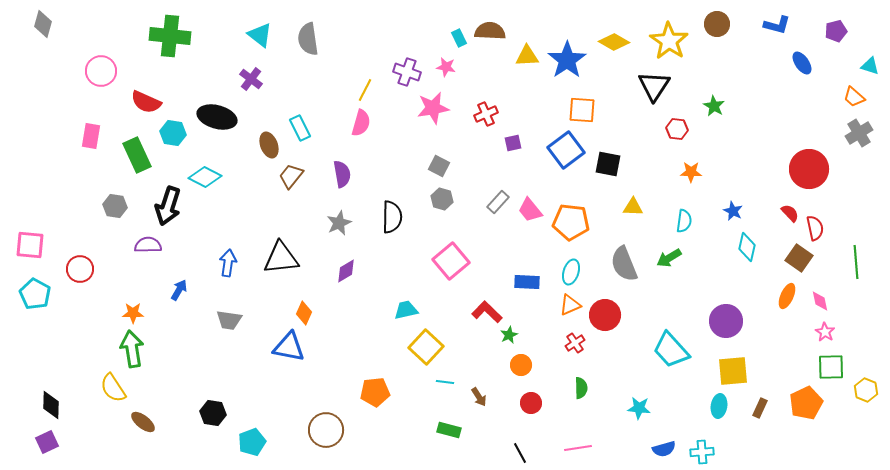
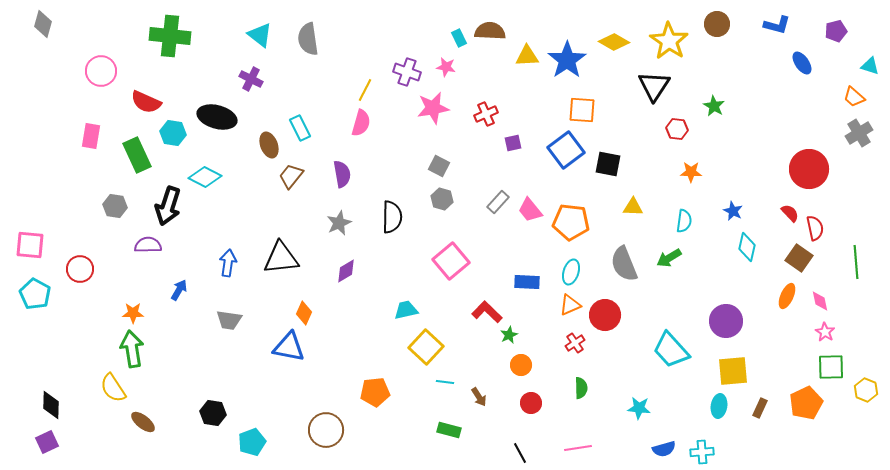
purple cross at (251, 79): rotated 10 degrees counterclockwise
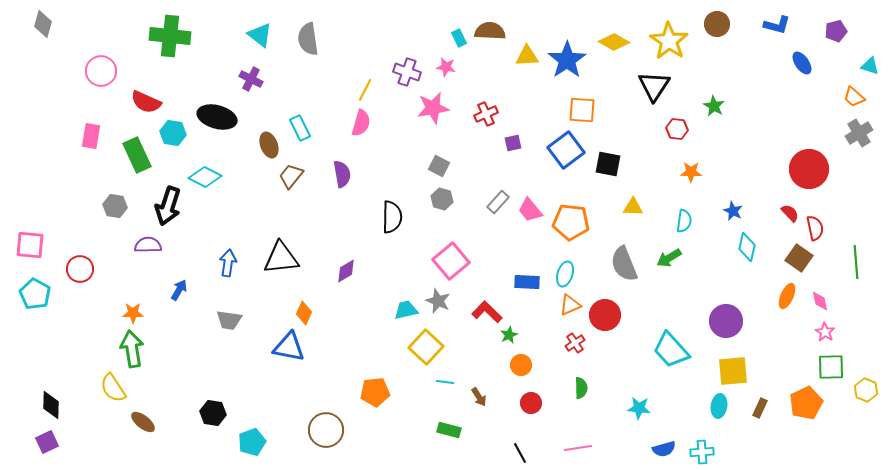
gray star at (339, 223): moved 99 px right, 78 px down; rotated 25 degrees counterclockwise
cyan ellipse at (571, 272): moved 6 px left, 2 px down
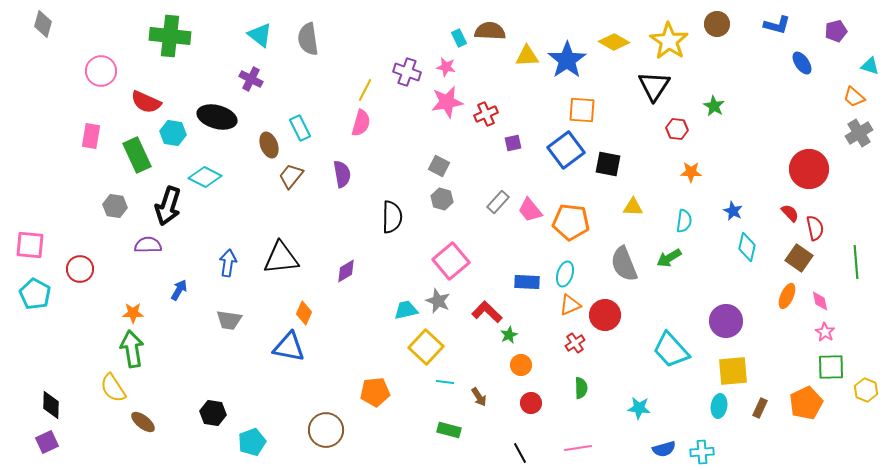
pink star at (433, 108): moved 14 px right, 6 px up
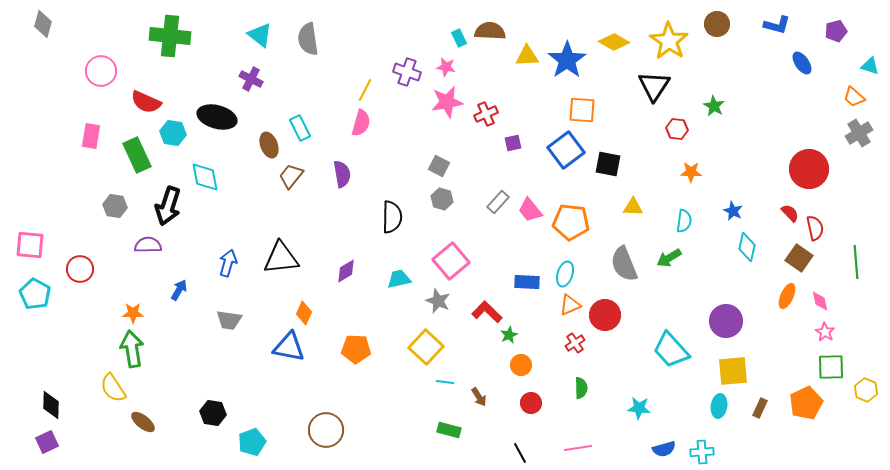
cyan diamond at (205, 177): rotated 52 degrees clockwise
blue arrow at (228, 263): rotated 8 degrees clockwise
cyan trapezoid at (406, 310): moved 7 px left, 31 px up
orange pentagon at (375, 392): moved 19 px left, 43 px up; rotated 8 degrees clockwise
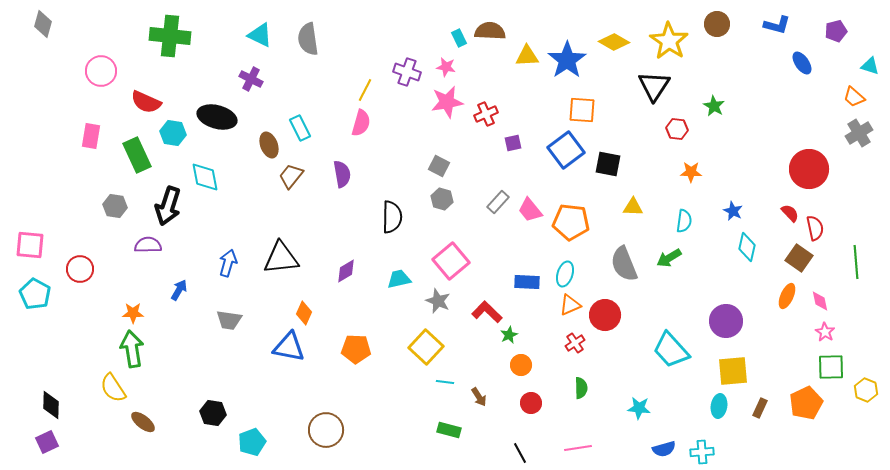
cyan triangle at (260, 35): rotated 12 degrees counterclockwise
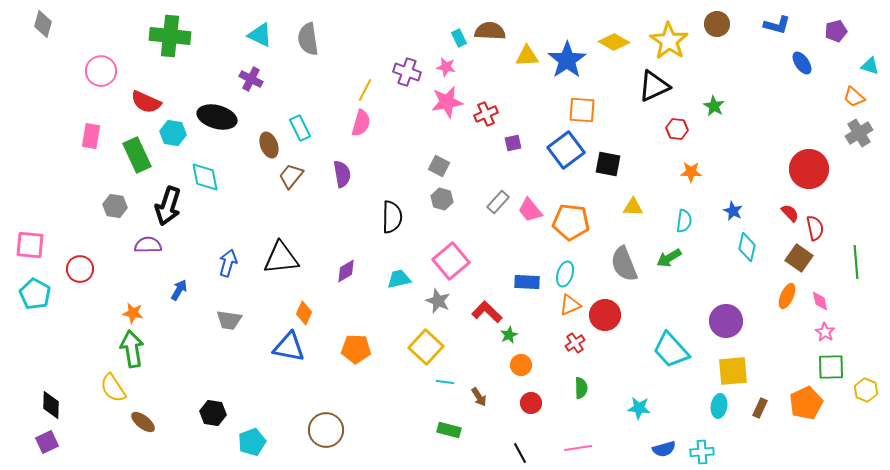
black triangle at (654, 86): rotated 32 degrees clockwise
orange star at (133, 313): rotated 10 degrees clockwise
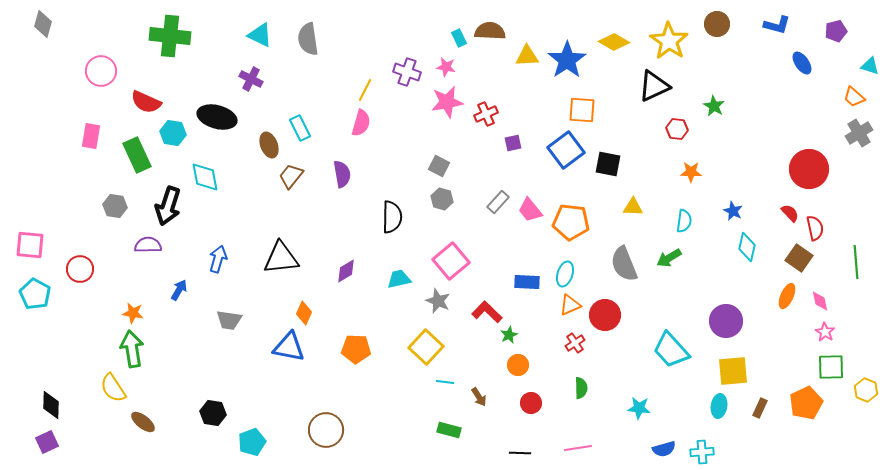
blue arrow at (228, 263): moved 10 px left, 4 px up
orange circle at (521, 365): moved 3 px left
black line at (520, 453): rotated 60 degrees counterclockwise
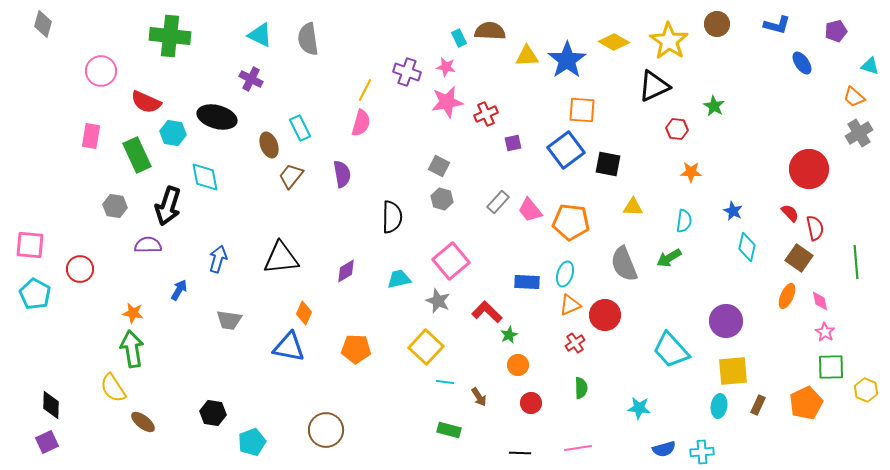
brown rectangle at (760, 408): moved 2 px left, 3 px up
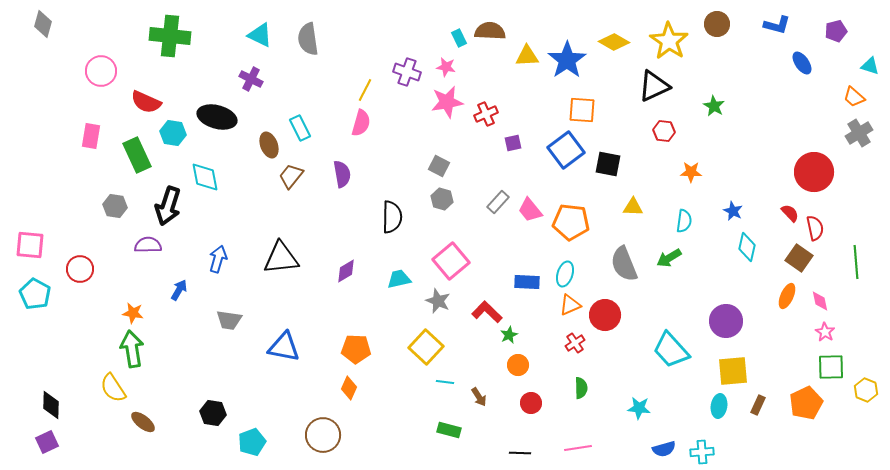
red hexagon at (677, 129): moved 13 px left, 2 px down
red circle at (809, 169): moved 5 px right, 3 px down
orange diamond at (304, 313): moved 45 px right, 75 px down
blue triangle at (289, 347): moved 5 px left
brown circle at (326, 430): moved 3 px left, 5 px down
